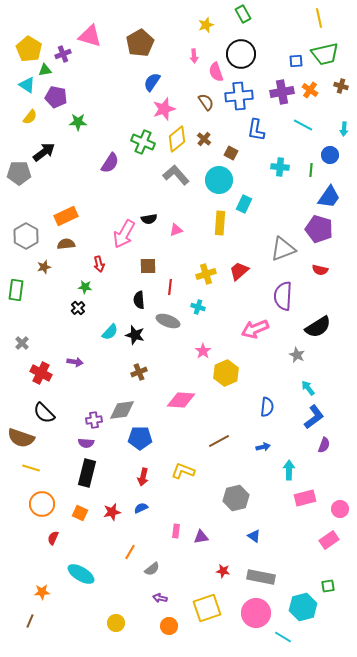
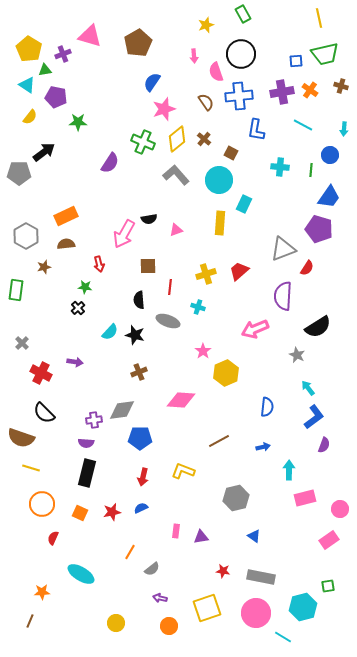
brown pentagon at (140, 43): moved 2 px left
red semicircle at (320, 270): moved 13 px left, 2 px up; rotated 70 degrees counterclockwise
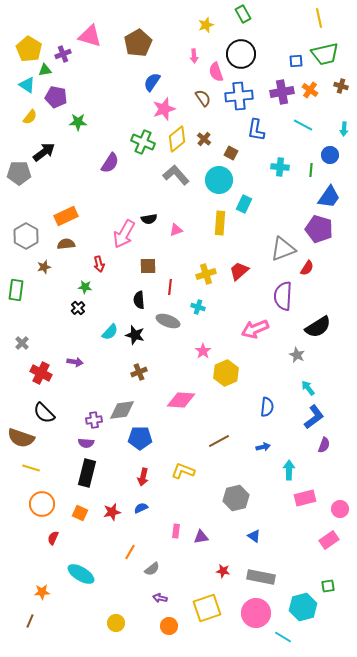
brown semicircle at (206, 102): moved 3 px left, 4 px up
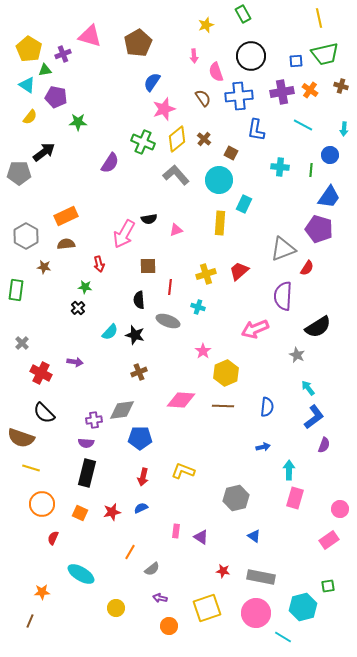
black circle at (241, 54): moved 10 px right, 2 px down
brown star at (44, 267): rotated 24 degrees clockwise
brown line at (219, 441): moved 4 px right, 35 px up; rotated 30 degrees clockwise
pink rectangle at (305, 498): moved 10 px left; rotated 60 degrees counterclockwise
purple triangle at (201, 537): rotated 42 degrees clockwise
yellow circle at (116, 623): moved 15 px up
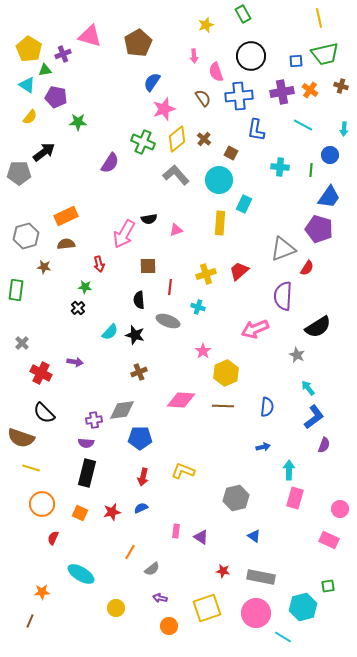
gray hexagon at (26, 236): rotated 15 degrees clockwise
pink rectangle at (329, 540): rotated 60 degrees clockwise
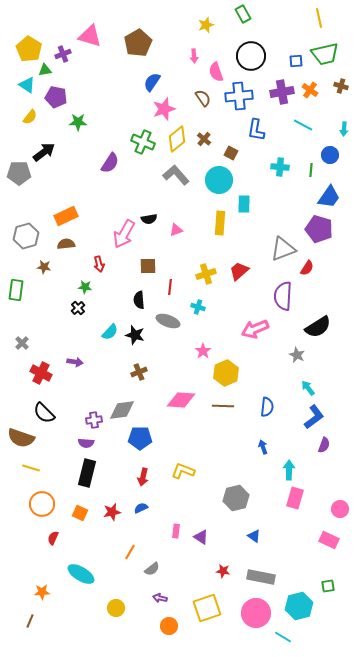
cyan rectangle at (244, 204): rotated 24 degrees counterclockwise
blue arrow at (263, 447): rotated 96 degrees counterclockwise
cyan hexagon at (303, 607): moved 4 px left, 1 px up
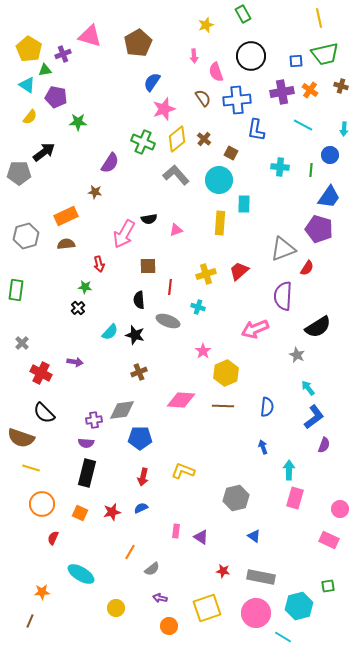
blue cross at (239, 96): moved 2 px left, 4 px down
brown star at (44, 267): moved 51 px right, 75 px up
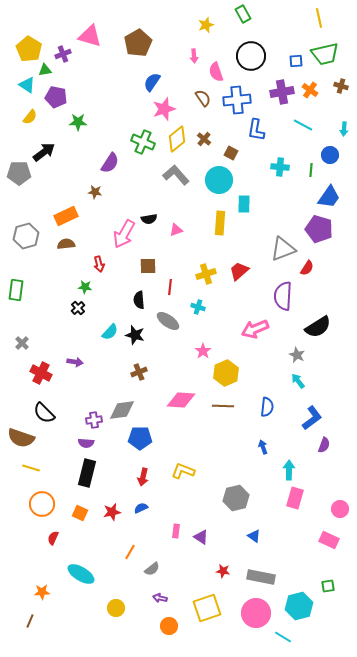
gray ellipse at (168, 321): rotated 15 degrees clockwise
cyan arrow at (308, 388): moved 10 px left, 7 px up
blue L-shape at (314, 417): moved 2 px left, 1 px down
